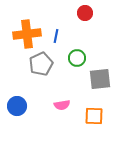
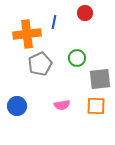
blue line: moved 2 px left, 14 px up
gray pentagon: moved 1 px left
orange square: moved 2 px right, 10 px up
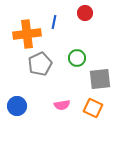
orange square: moved 3 px left, 2 px down; rotated 24 degrees clockwise
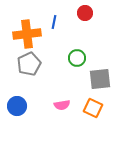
gray pentagon: moved 11 px left
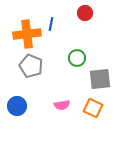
blue line: moved 3 px left, 2 px down
gray pentagon: moved 2 px right, 2 px down; rotated 25 degrees counterclockwise
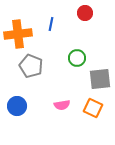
orange cross: moved 9 px left
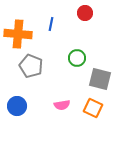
orange cross: rotated 12 degrees clockwise
gray square: rotated 20 degrees clockwise
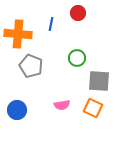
red circle: moved 7 px left
gray square: moved 1 px left, 2 px down; rotated 10 degrees counterclockwise
blue circle: moved 4 px down
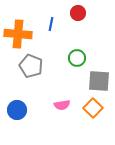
orange square: rotated 18 degrees clockwise
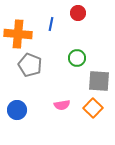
gray pentagon: moved 1 px left, 1 px up
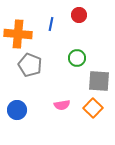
red circle: moved 1 px right, 2 px down
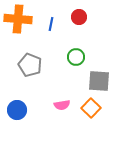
red circle: moved 2 px down
orange cross: moved 15 px up
green circle: moved 1 px left, 1 px up
orange square: moved 2 px left
